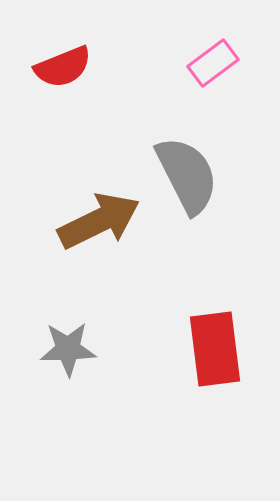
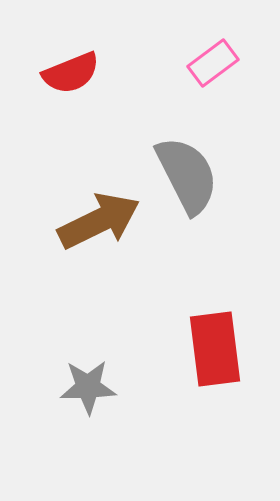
red semicircle: moved 8 px right, 6 px down
gray star: moved 20 px right, 38 px down
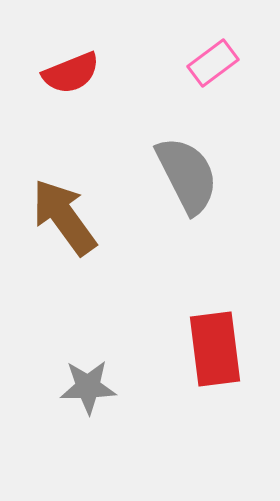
brown arrow: moved 35 px left, 4 px up; rotated 100 degrees counterclockwise
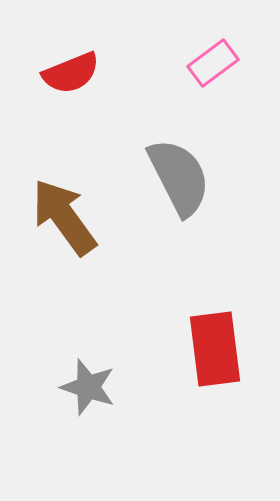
gray semicircle: moved 8 px left, 2 px down
gray star: rotated 20 degrees clockwise
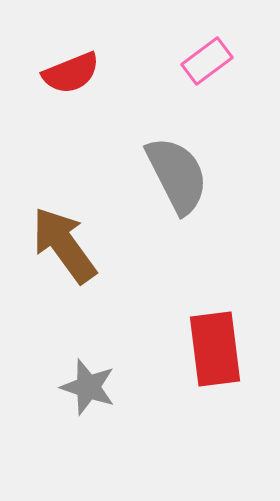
pink rectangle: moved 6 px left, 2 px up
gray semicircle: moved 2 px left, 2 px up
brown arrow: moved 28 px down
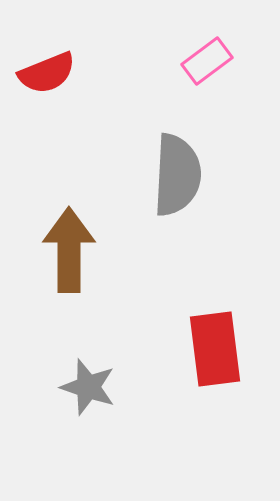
red semicircle: moved 24 px left
gray semicircle: rotated 30 degrees clockwise
brown arrow: moved 5 px right, 5 px down; rotated 36 degrees clockwise
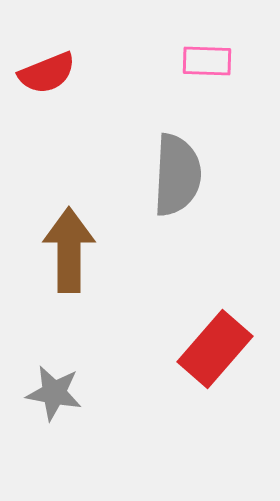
pink rectangle: rotated 39 degrees clockwise
red rectangle: rotated 48 degrees clockwise
gray star: moved 34 px left, 6 px down; rotated 8 degrees counterclockwise
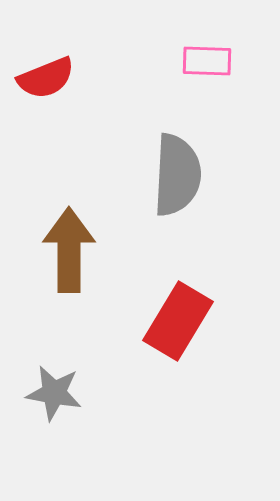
red semicircle: moved 1 px left, 5 px down
red rectangle: moved 37 px left, 28 px up; rotated 10 degrees counterclockwise
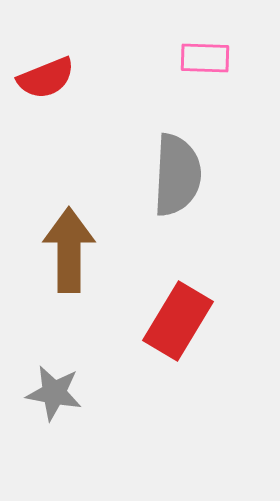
pink rectangle: moved 2 px left, 3 px up
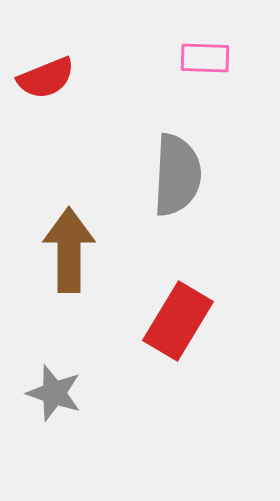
gray star: rotated 8 degrees clockwise
